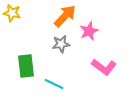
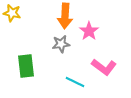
orange arrow: rotated 140 degrees clockwise
pink star: rotated 12 degrees counterclockwise
cyan line: moved 21 px right, 2 px up
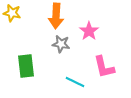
orange arrow: moved 9 px left
gray star: rotated 18 degrees clockwise
pink L-shape: rotated 40 degrees clockwise
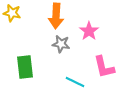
green rectangle: moved 1 px left, 1 px down
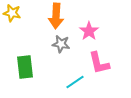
pink L-shape: moved 5 px left, 4 px up
cyan line: rotated 60 degrees counterclockwise
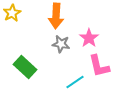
yellow star: rotated 30 degrees clockwise
pink star: moved 7 px down
pink L-shape: moved 3 px down
green rectangle: rotated 40 degrees counterclockwise
